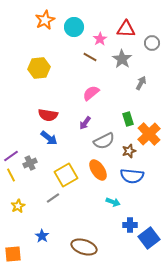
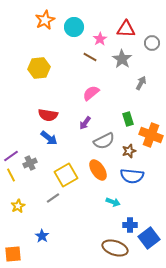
orange cross: moved 2 px right, 1 px down; rotated 25 degrees counterclockwise
brown ellipse: moved 31 px right, 1 px down
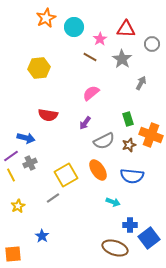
orange star: moved 1 px right, 2 px up
gray circle: moved 1 px down
blue arrow: moved 23 px left; rotated 24 degrees counterclockwise
brown star: moved 6 px up
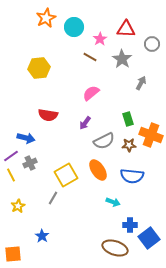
brown star: rotated 16 degrees clockwise
gray line: rotated 24 degrees counterclockwise
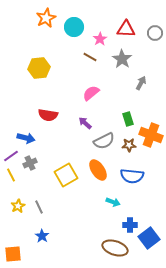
gray circle: moved 3 px right, 11 px up
purple arrow: rotated 96 degrees clockwise
gray line: moved 14 px left, 9 px down; rotated 56 degrees counterclockwise
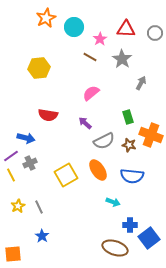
green rectangle: moved 2 px up
brown star: rotated 16 degrees clockwise
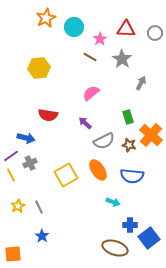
orange cross: rotated 20 degrees clockwise
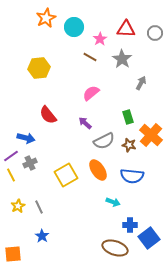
red semicircle: rotated 42 degrees clockwise
